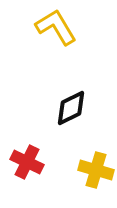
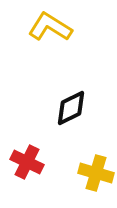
yellow L-shape: moved 6 px left; rotated 27 degrees counterclockwise
yellow cross: moved 3 px down
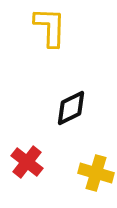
yellow L-shape: rotated 60 degrees clockwise
red cross: rotated 12 degrees clockwise
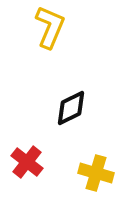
yellow L-shape: rotated 21 degrees clockwise
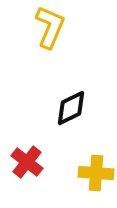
yellow cross: rotated 12 degrees counterclockwise
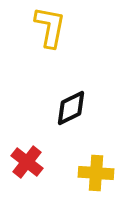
yellow L-shape: rotated 12 degrees counterclockwise
